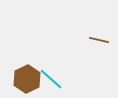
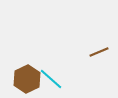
brown line: moved 12 px down; rotated 36 degrees counterclockwise
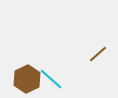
brown line: moved 1 px left, 2 px down; rotated 18 degrees counterclockwise
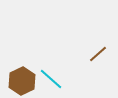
brown hexagon: moved 5 px left, 2 px down
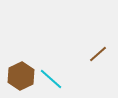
brown hexagon: moved 1 px left, 5 px up
